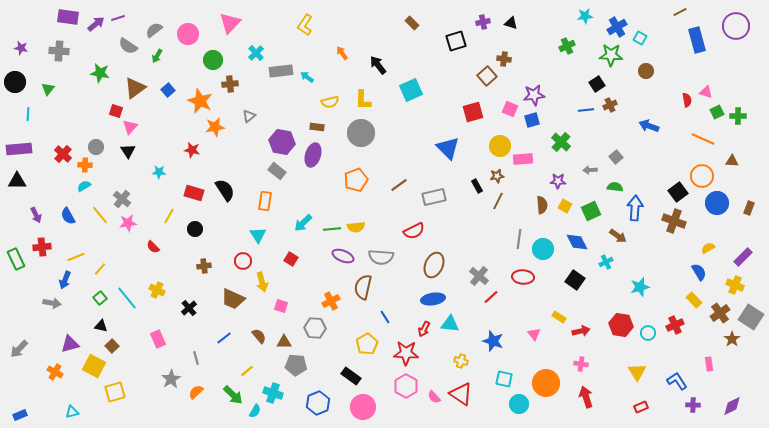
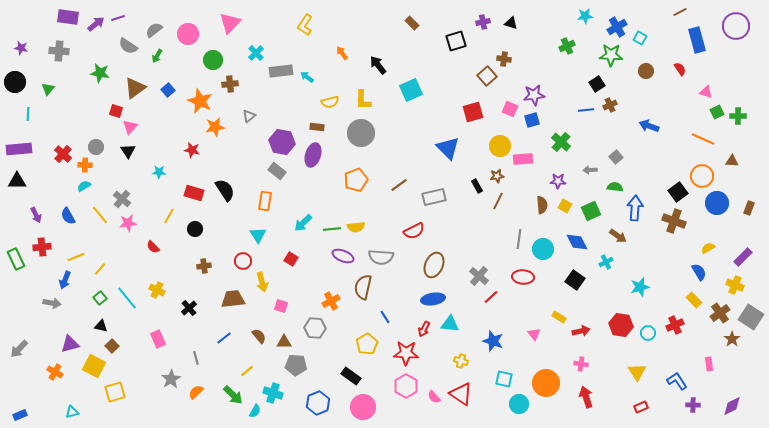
red semicircle at (687, 100): moved 7 px left, 31 px up; rotated 24 degrees counterclockwise
brown trapezoid at (233, 299): rotated 150 degrees clockwise
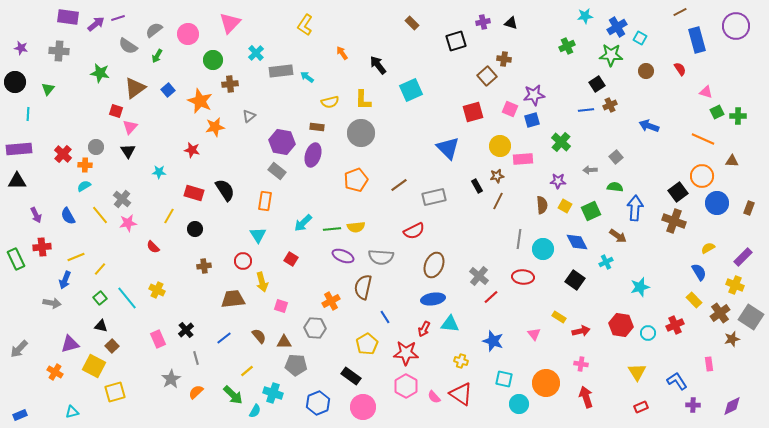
black cross at (189, 308): moved 3 px left, 22 px down
brown star at (732, 339): rotated 21 degrees clockwise
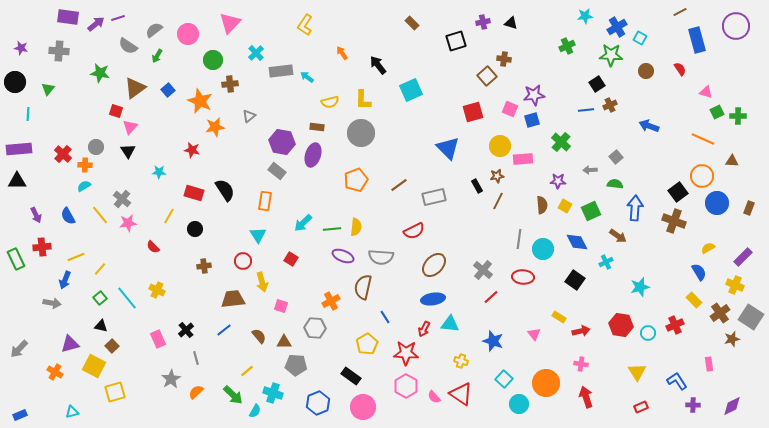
green semicircle at (615, 187): moved 3 px up
yellow semicircle at (356, 227): rotated 78 degrees counterclockwise
brown ellipse at (434, 265): rotated 20 degrees clockwise
gray cross at (479, 276): moved 4 px right, 6 px up
blue line at (224, 338): moved 8 px up
cyan square at (504, 379): rotated 30 degrees clockwise
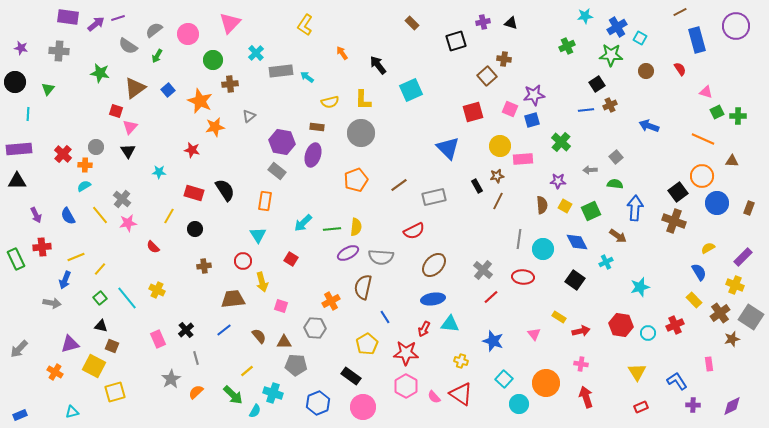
purple ellipse at (343, 256): moved 5 px right, 3 px up; rotated 50 degrees counterclockwise
brown square at (112, 346): rotated 24 degrees counterclockwise
